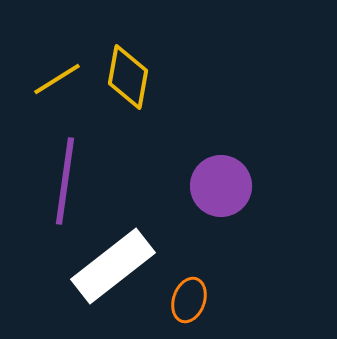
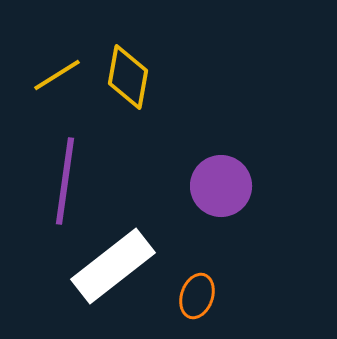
yellow line: moved 4 px up
orange ellipse: moved 8 px right, 4 px up
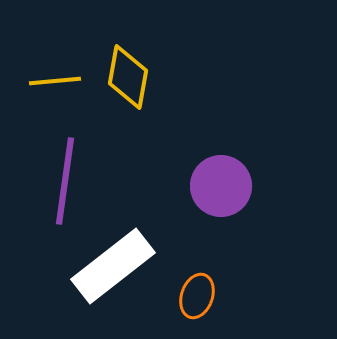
yellow line: moved 2 px left, 6 px down; rotated 27 degrees clockwise
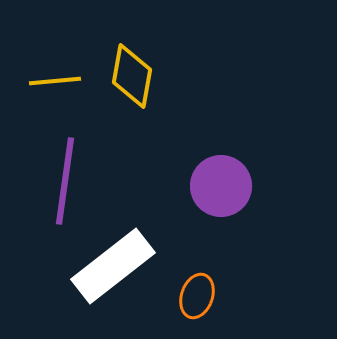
yellow diamond: moved 4 px right, 1 px up
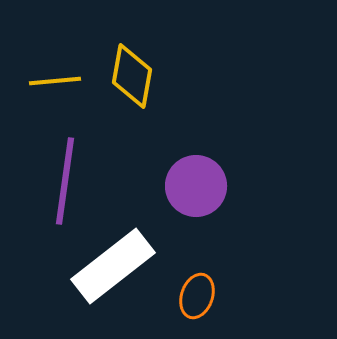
purple circle: moved 25 px left
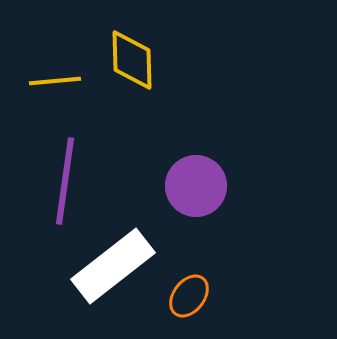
yellow diamond: moved 16 px up; rotated 12 degrees counterclockwise
orange ellipse: moved 8 px left; rotated 18 degrees clockwise
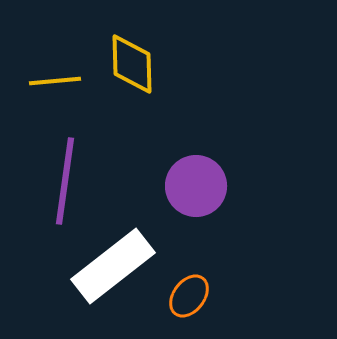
yellow diamond: moved 4 px down
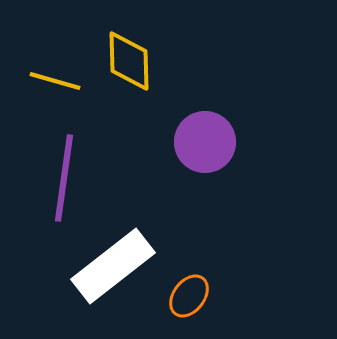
yellow diamond: moved 3 px left, 3 px up
yellow line: rotated 21 degrees clockwise
purple line: moved 1 px left, 3 px up
purple circle: moved 9 px right, 44 px up
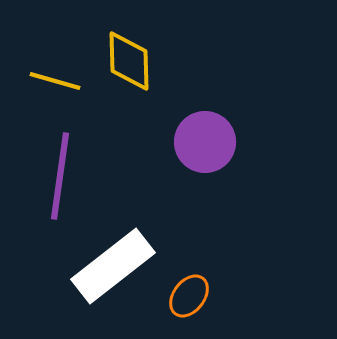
purple line: moved 4 px left, 2 px up
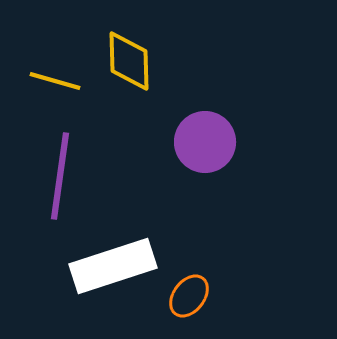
white rectangle: rotated 20 degrees clockwise
